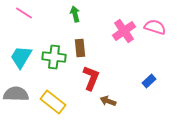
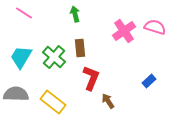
green cross: rotated 35 degrees clockwise
brown arrow: rotated 35 degrees clockwise
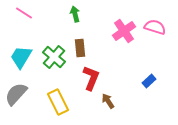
gray semicircle: rotated 50 degrees counterclockwise
yellow rectangle: moved 5 px right; rotated 25 degrees clockwise
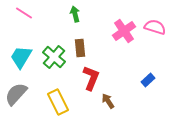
blue rectangle: moved 1 px left, 1 px up
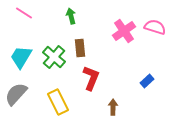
green arrow: moved 4 px left, 2 px down
blue rectangle: moved 1 px left, 1 px down
brown arrow: moved 5 px right, 6 px down; rotated 35 degrees clockwise
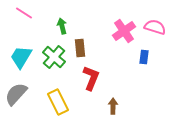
green arrow: moved 9 px left, 10 px down
blue rectangle: moved 3 px left, 24 px up; rotated 40 degrees counterclockwise
brown arrow: moved 1 px up
